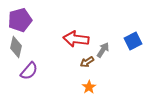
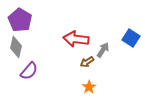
purple pentagon: rotated 25 degrees counterclockwise
blue square: moved 2 px left, 3 px up; rotated 30 degrees counterclockwise
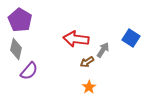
gray diamond: moved 2 px down
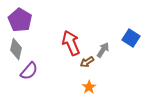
red arrow: moved 5 px left, 4 px down; rotated 60 degrees clockwise
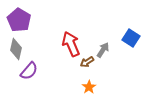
purple pentagon: moved 1 px left
red arrow: moved 1 px down
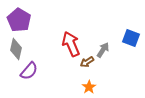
blue square: rotated 12 degrees counterclockwise
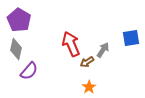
blue square: rotated 30 degrees counterclockwise
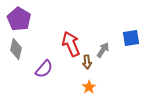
purple pentagon: moved 1 px up
brown arrow: rotated 64 degrees counterclockwise
purple semicircle: moved 15 px right, 2 px up
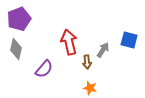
purple pentagon: rotated 20 degrees clockwise
blue square: moved 2 px left, 2 px down; rotated 24 degrees clockwise
red arrow: moved 2 px left, 2 px up; rotated 10 degrees clockwise
orange star: moved 1 px right, 1 px down; rotated 24 degrees counterclockwise
